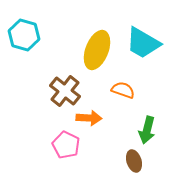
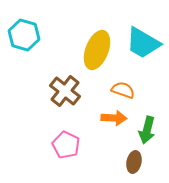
orange arrow: moved 25 px right
brown ellipse: moved 1 px down; rotated 30 degrees clockwise
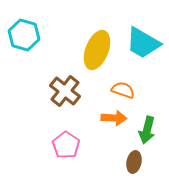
pink pentagon: rotated 8 degrees clockwise
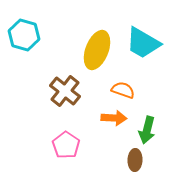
brown ellipse: moved 1 px right, 2 px up; rotated 10 degrees counterclockwise
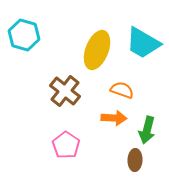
orange semicircle: moved 1 px left
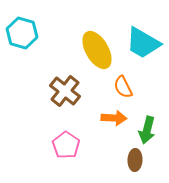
cyan hexagon: moved 2 px left, 2 px up
yellow ellipse: rotated 51 degrees counterclockwise
orange semicircle: moved 1 px right, 3 px up; rotated 135 degrees counterclockwise
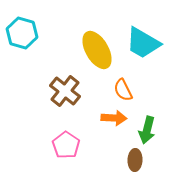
orange semicircle: moved 3 px down
